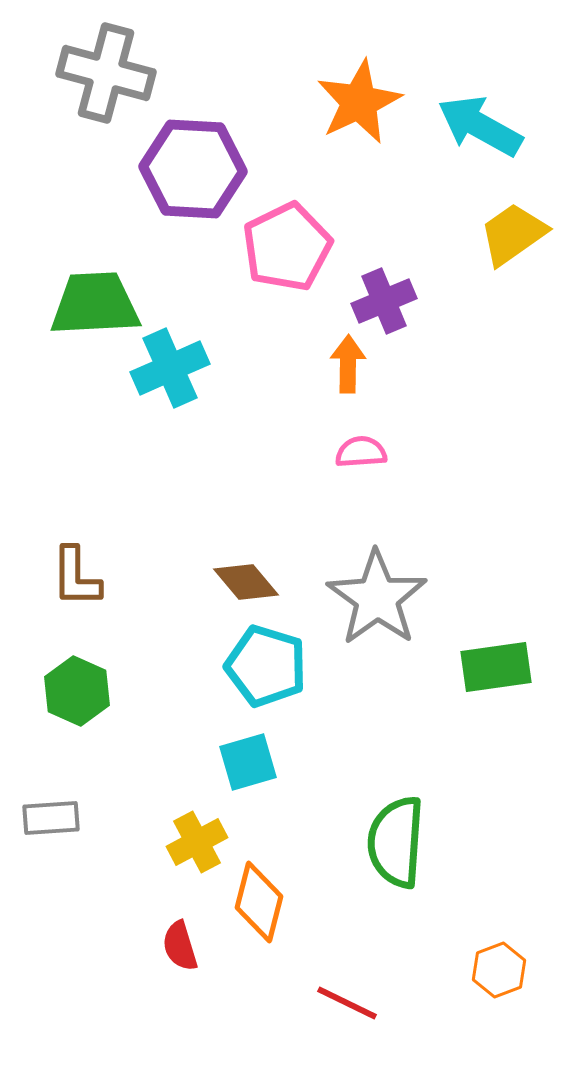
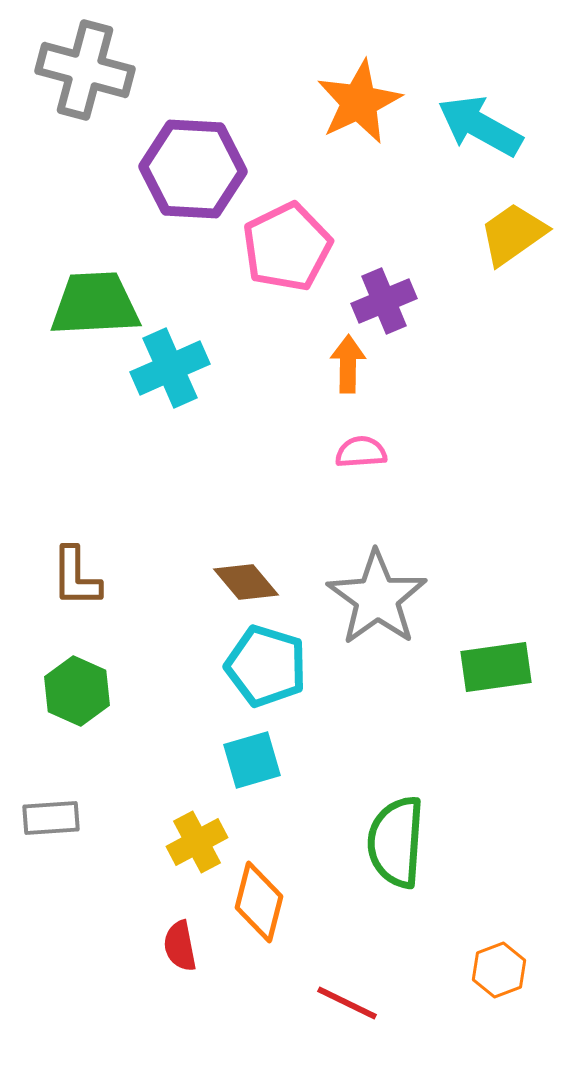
gray cross: moved 21 px left, 3 px up
cyan square: moved 4 px right, 2 px up
red semicircle: rotated 6 degrees clockwise
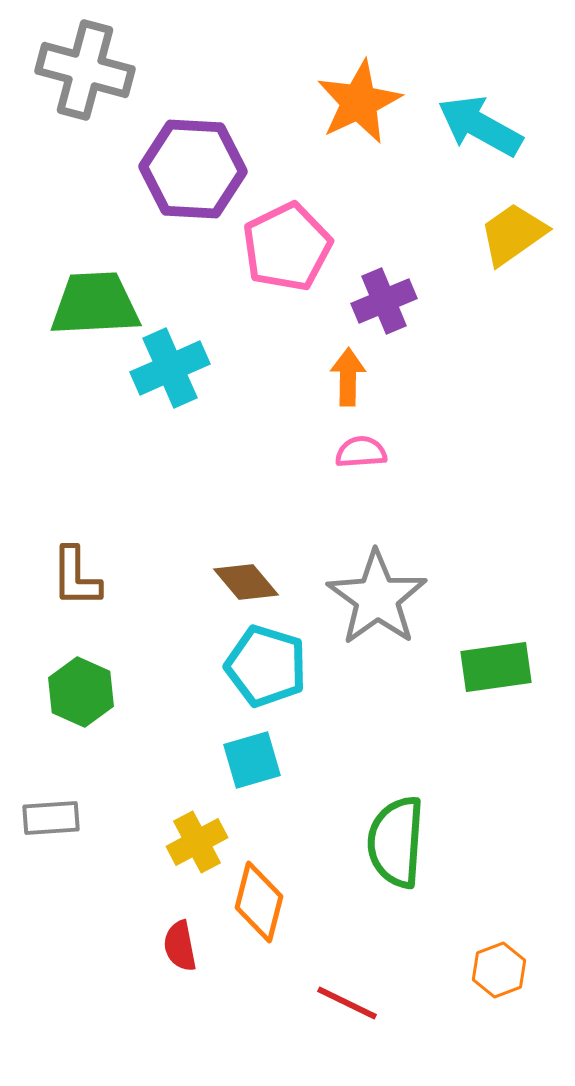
orange arrow: moved 13 px down
green hexagon: moved 4 px right, 1 px down
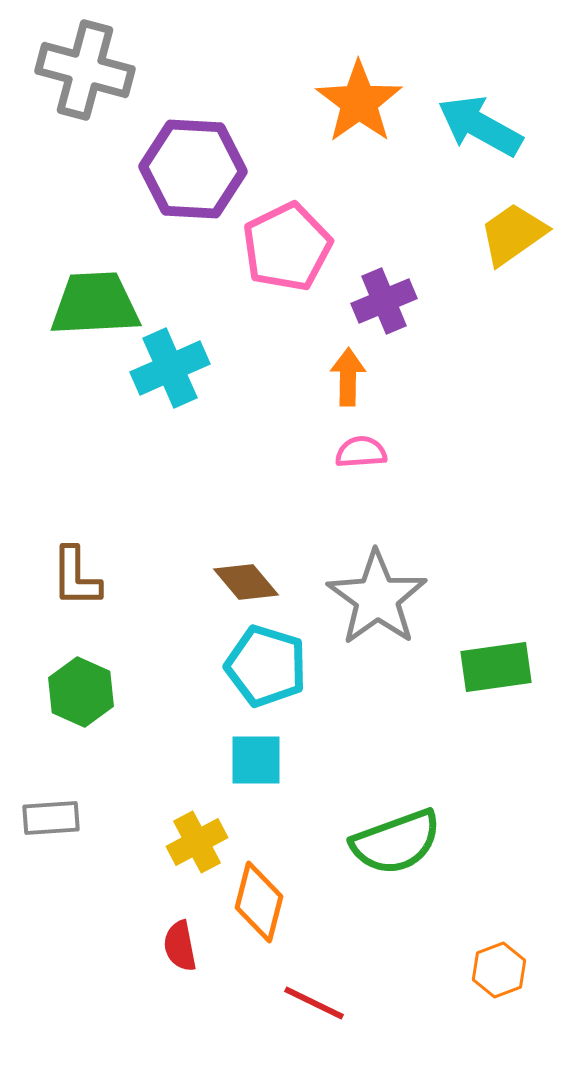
orange star: rotated 10 degrees counterclockwise
cyan square: moved 4 px right; rotated 16 degrees clockwise
green semicircle: rotated 114 degrees counterclockwise
red line: moved 33 px left
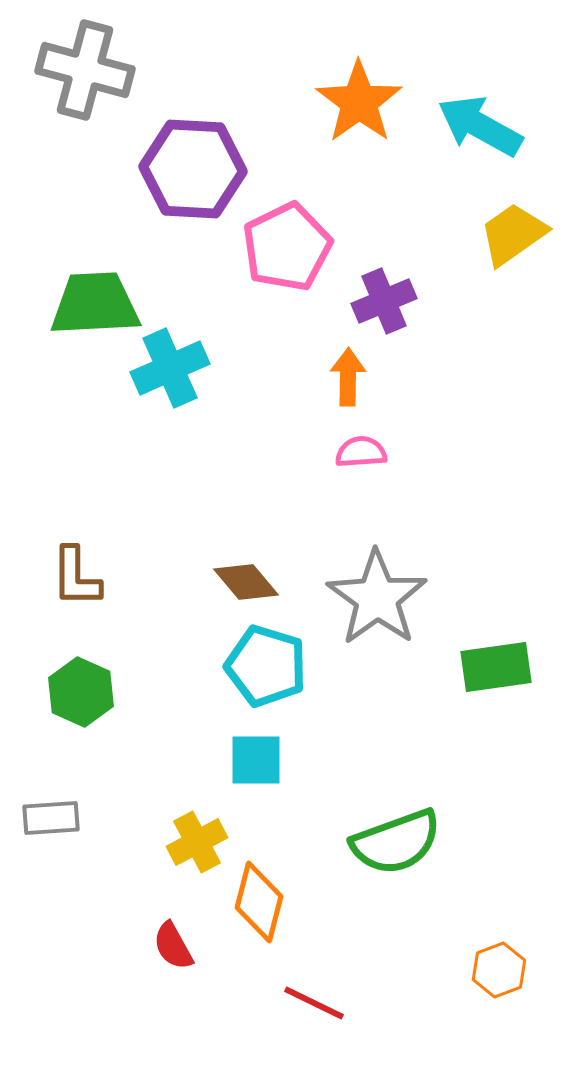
red semicircle: moved 7 px left; rotated 18 degrees counterclockwise
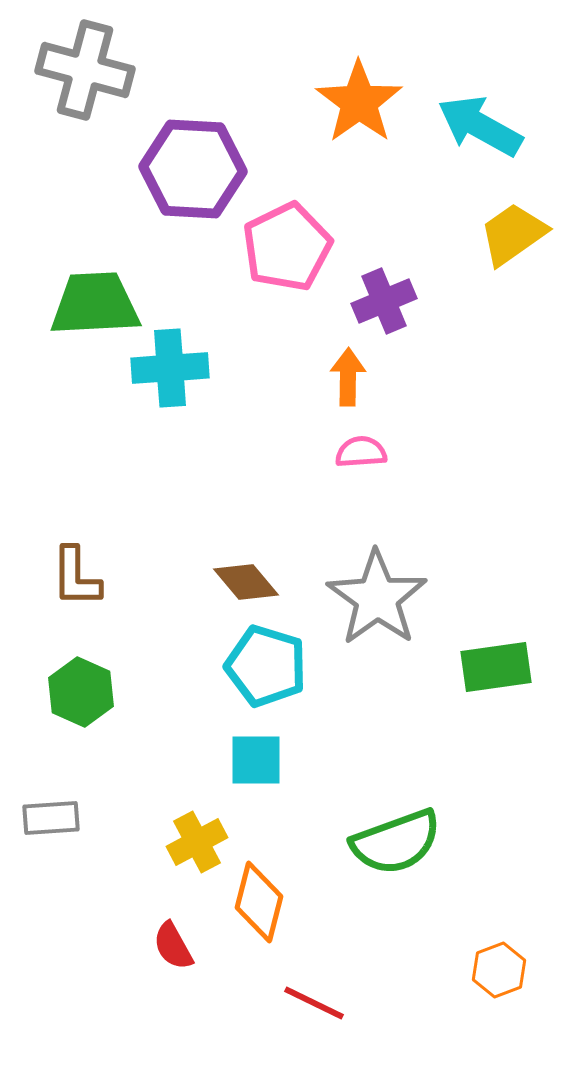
cyan cross: rotated 20 degrees clockwise
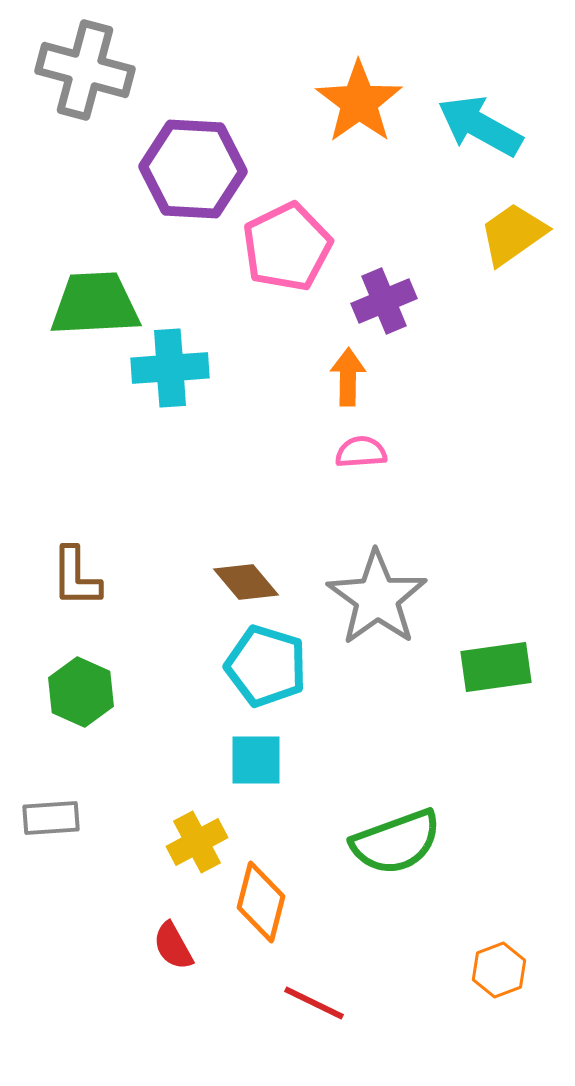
orange diamond: moved 2 px right
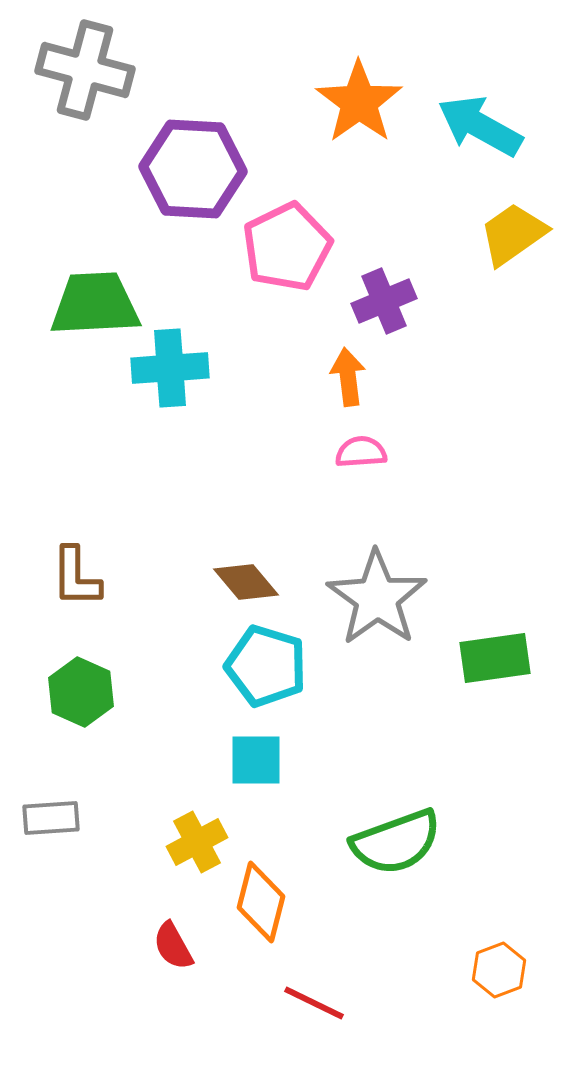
orange arrow: rotated 8 degrees counterclockwise
green rectangle: moved 1 px left, 9 px up
